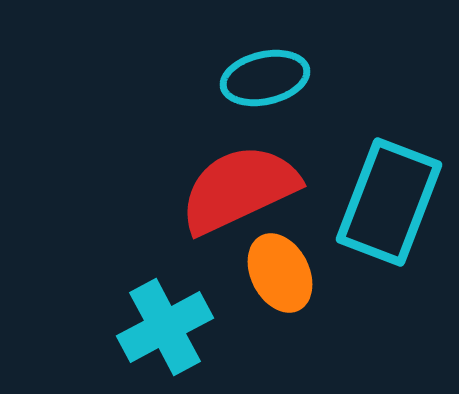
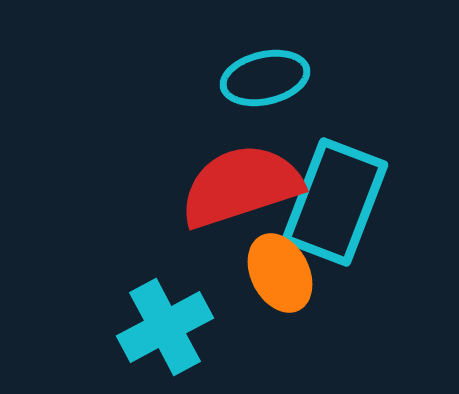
red semicircle: moved 2 px right, 3 px up; rotated 7 degrees clockwise
cyan rectangle: moved 54 px left
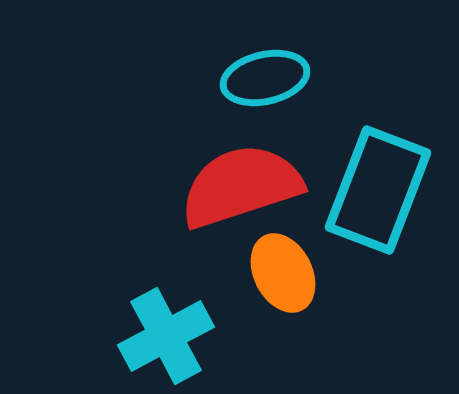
cyan rectangle: moved 43 px right, 12 px up
orange ellipse: moved 3 px right
cyan cross: moved 1 px right, 9 px down
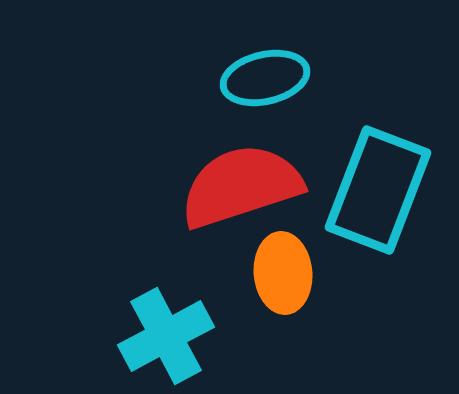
orange ellipse: rotated 22 degrees clockwise
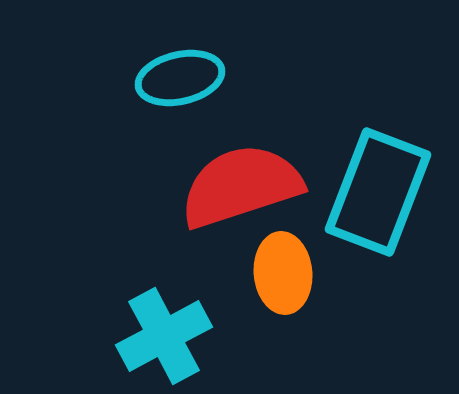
cyan ellipse: moved 85 px left
cyan rectangle: moved 2 px down
cyan cross: moved 2 px left
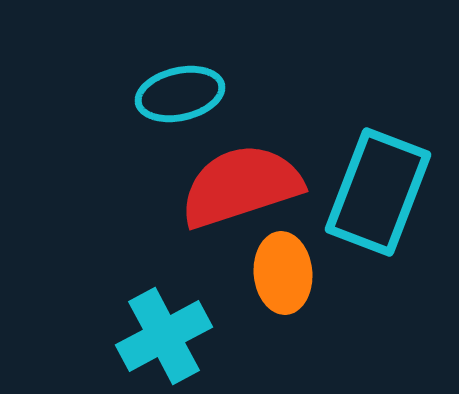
cyan ellipse: moved 16 px down
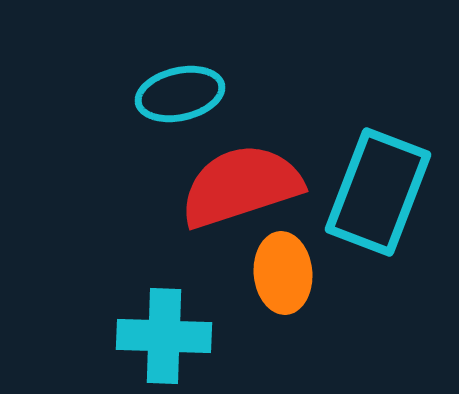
cyan cross: rotated 30 degrees clockwise
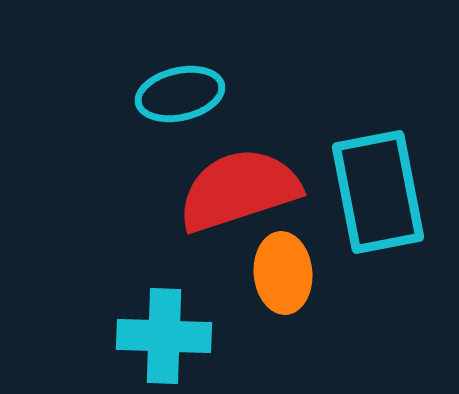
red semicircle: moved 2 px left, 4 px down
cyan rectangle: rotated 32 degrees counterclockwise
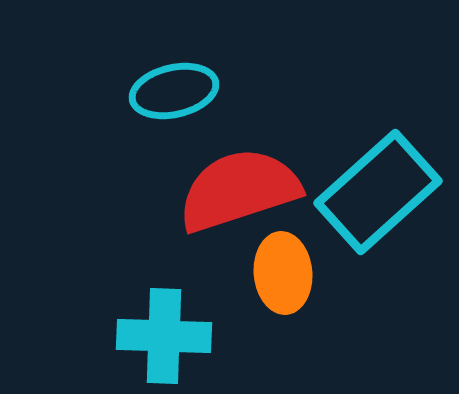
cyan ellipse: moved 6 px left, 3 px up
cyan rectangle: rotated 59 degrees clockwise
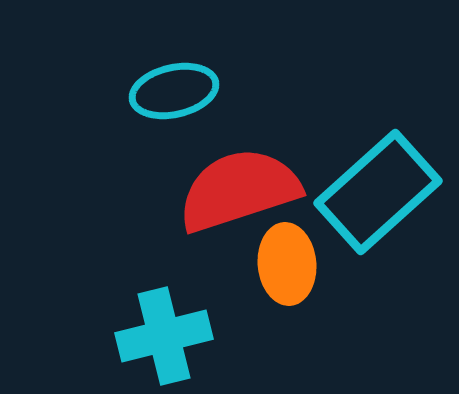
orange ellipse: moved 4 px right, 9 px up
cyan cross: rotated 16 degrees counterclockwise
